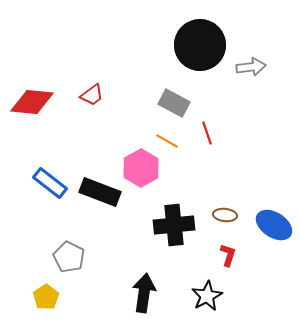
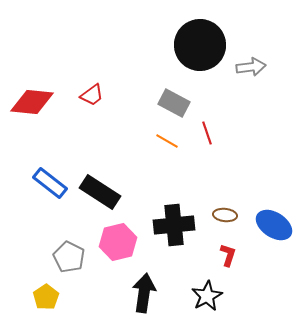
pink hexagon: moved 23 px left, 74 px down; rotated 15 degrees clockwise
black rectangle: rotated 12 degrees clockwise
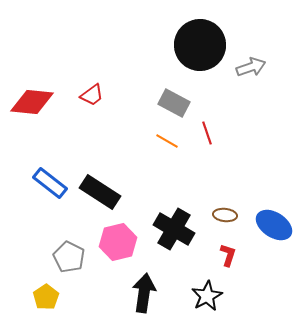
gray arrow: rotated 12 degrees counterclockwise
black cross: moved 4 px down; rotated 36 degrees clockwise
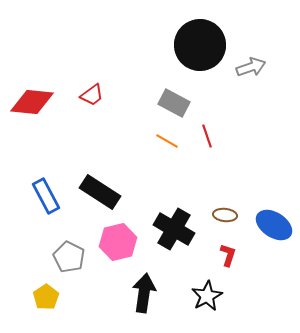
red line: moved 3 px down
blue rectangle: moved 4 px left, 13 px down; rotated 24 degrees clockwise
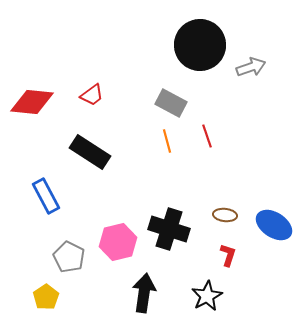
gray rectangle: moved 3 px left
orange line: rotated 45 degrees clockwise
black rectangle: moved 10 px left, 40 px up
black cross: moved 5 px left; rotated 12 degrees counterclockwise
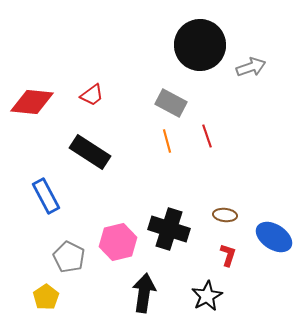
blue ellipse: moved 12 px down
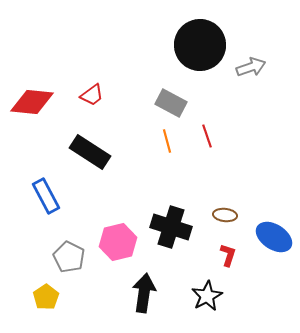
black cross: moved 2 px right, 2 px up
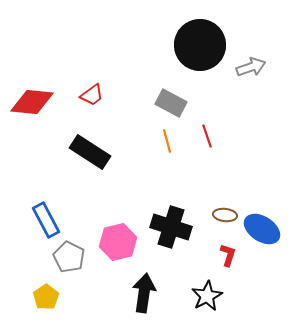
blue rectangle: moved 24 px down
blue ellipse: moved 12 px left, 8 px up
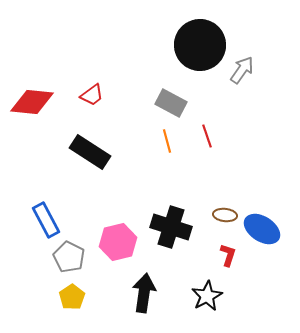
gray arrow: moved 9 px left, 3 px down; rotated 36 degrees counterclockwise
yellow pentagon: moved 26 px right
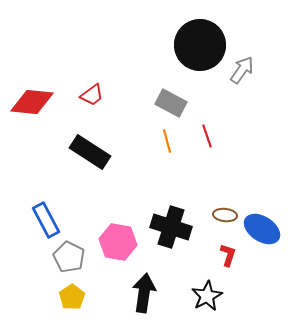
pink hexagon: rotated 24 degrees clockwise
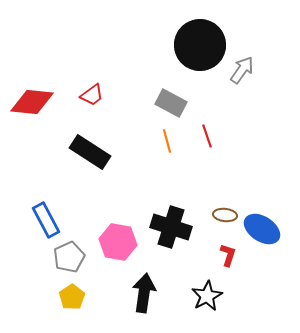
gray pentagon: rotated 20 degrees clockwise
